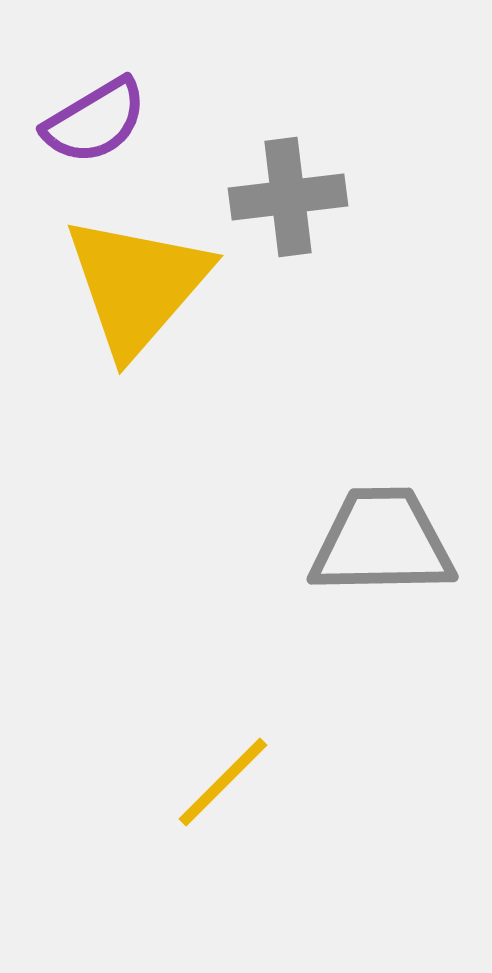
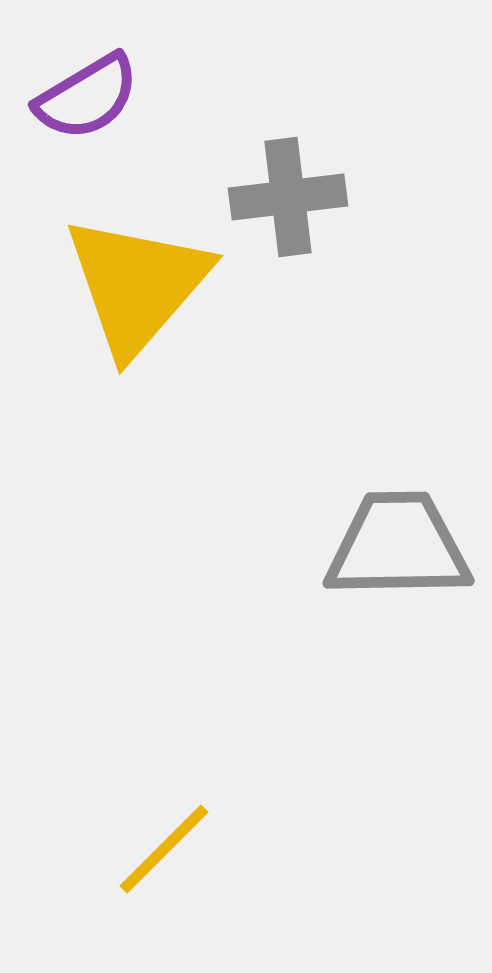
purple semicircle: moved 8 px left, 24 px up
gray trapezoid: moved 16 px right, 4 px down
yellow line: moved 59 px left, 67 px down
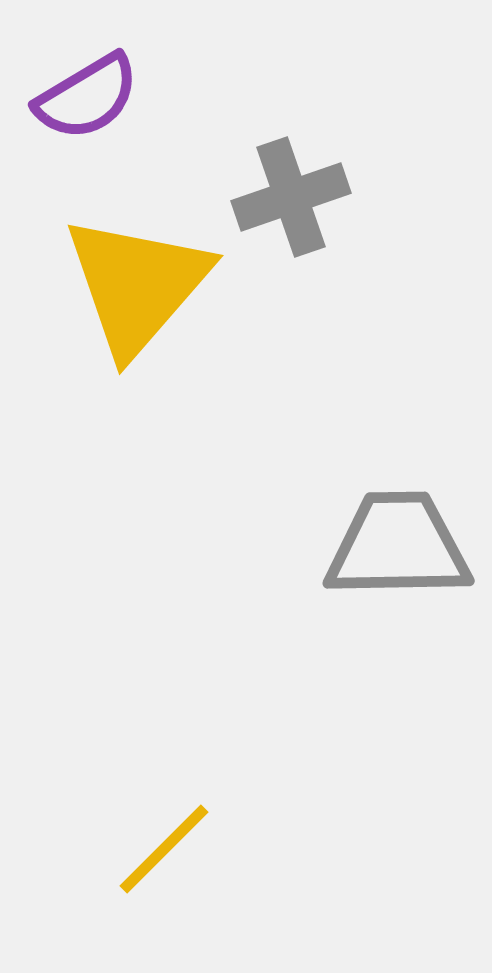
gray cross: moved 3 px right; rotated 12 degrees counterclockwise
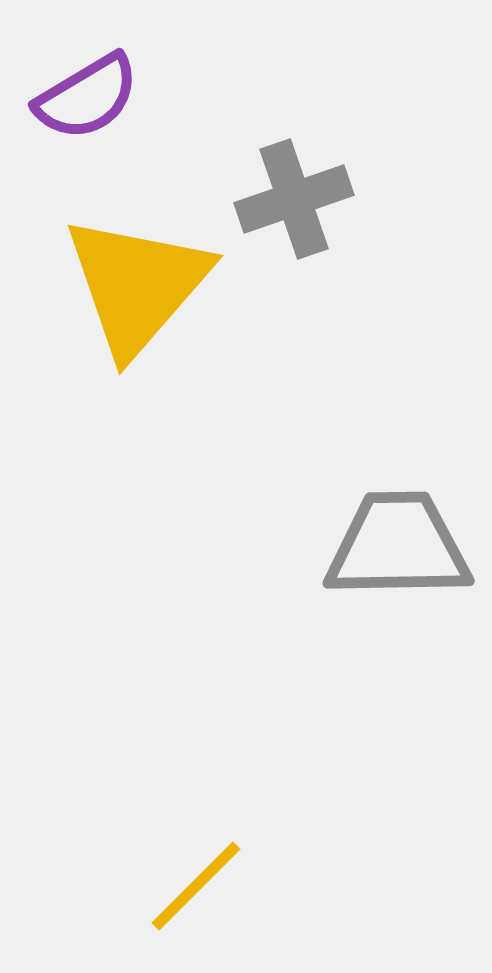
gray cross: moved 3 px right, 2 px down
yellow line: moved 32 px right, 37 px down
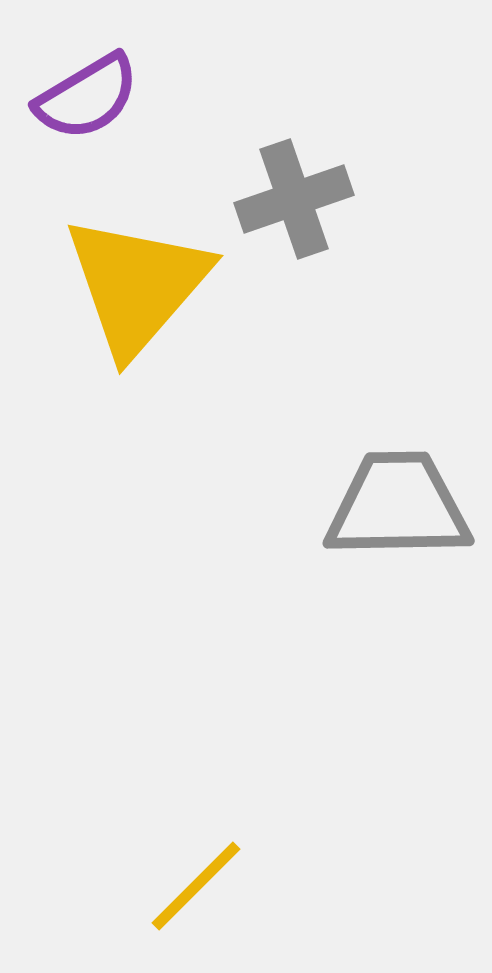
gray trapezoid: moved 40 px up
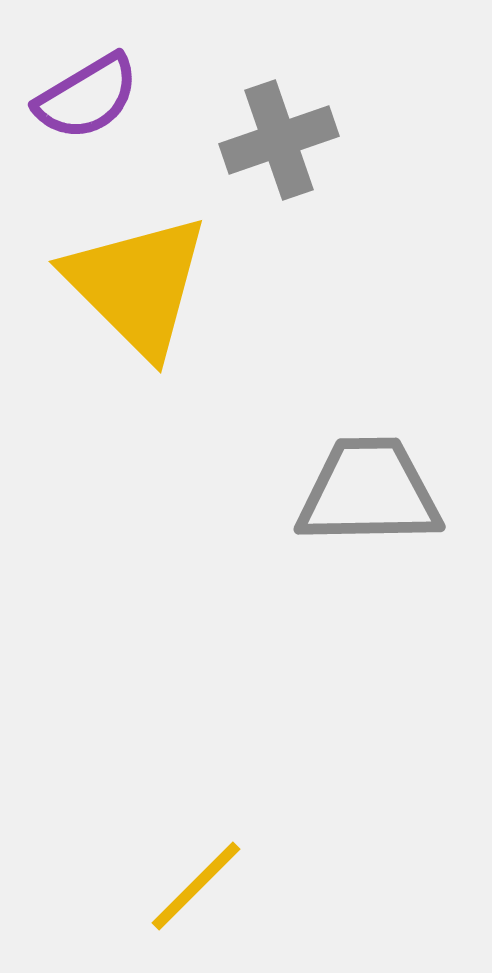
gray cross: moved 15 px left, 59 px up
yellow triangle: rotated 26 degrees counterclockwise
gray trapezoid: moved 29 px left, 14 px up
